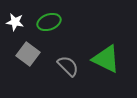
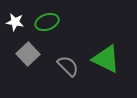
green ellipse: moved 2 px left
gray square: rotated 10 degrees clockwise
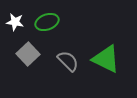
gray semicircle: moved 5 px up
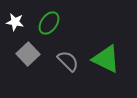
green ellipse: moved 2 px right, 1 px down; rotated 35 degrees counterclockwise
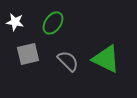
green ellipse: moved 4 px right
gray square: rotated 30 degrees clockwise
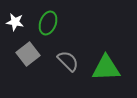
green ellipse: moved 5 px left; rotated 15 degrees counterclockwise
gray square: rotated 25 degrees counterclockwise
green triangle: moved 9 px down; rotated 28 degrees counterclockwise
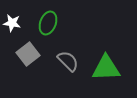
white star: moved 3 px left, 1 px down
